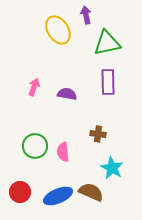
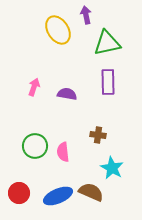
brown cross: moved 1 px down
red circle: moved 1 px left, 1 px down
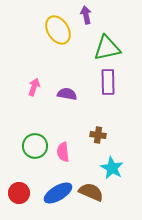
green triangle: moved 5 px down
blue ellipse: moved 3 px up; rotated 8 degrees counterclockwise
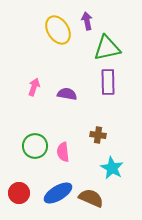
purple arrow: moved 1 px right, 6 px down
brown semicircle: moved 6 px down
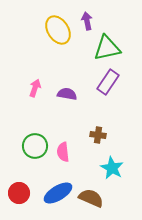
purple rectangle: rotated 35 degrees clockwise
pink arrow: moved 1 px right, 1 px down
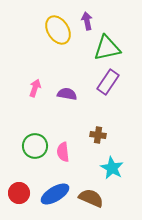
blue ellipse: moved 3 px left, 1 px down
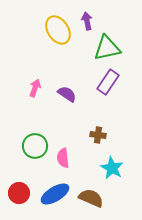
purple semicircle: rotated 24 degrees clockwise
pink semicircle: moved 6 px down
